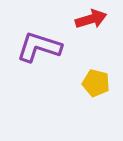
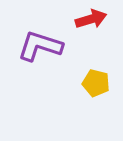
purple L-shape: moved 1 px right, 1 px up
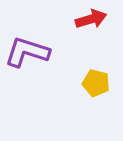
purple L-shape: moved 13 px left, 6 px down
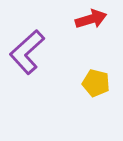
purple L-shape: rotated 60 degrees counterclockwise
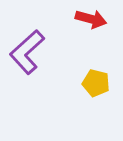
red arrow: rotated 32 degrees clockwise
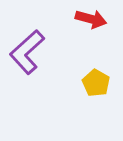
yellow pentagon: rotated 16 degrees clockwise
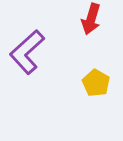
red arrow: rotated 92 degrees clockwise
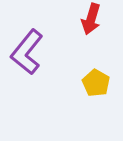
purple L-shape: rotated 9 degrees counterclockwise
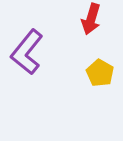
yellow pentagon: moved 4 px right, 10 px up
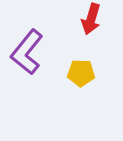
yellow pentagon: moved 19 px left; rotated 28 degrees counterclockwise
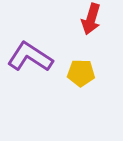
purple L-shape: moved 3 px right, 5 px down; rotated 84 degrees clockwise
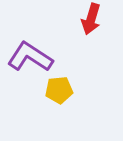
yellow pentagon: moved 22 px left, 17 px down; rotated 8 degrees counterclockwise
